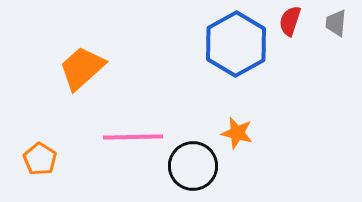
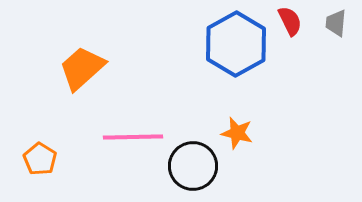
red semicircle: rotated 136 degrees clockwise
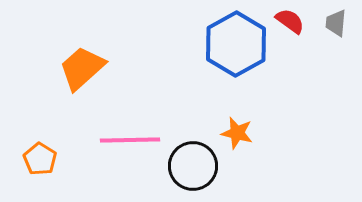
red semicircle: rotated 28 degrees counterclockwise
pink line: moved 3 px left, 3 px down
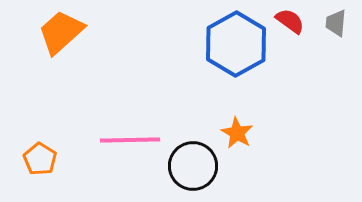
orange trapezoid: moved 21 px left, 36 px up
orange star: rotated 16 degrees clockwise
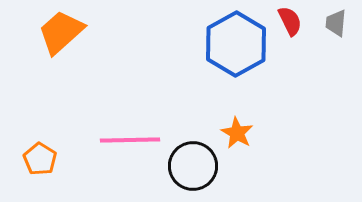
red semicircle: rotated 28 degrees clockwise
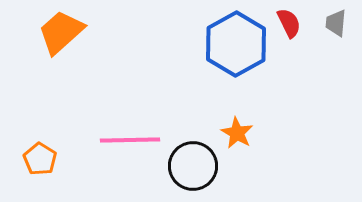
red semicircle: moved 1 px left, 2 px down
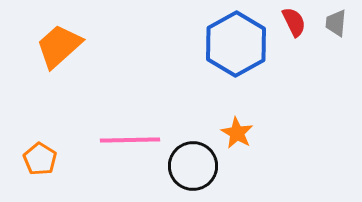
red semicircle: moved 5 px right, 1 px up
orange trapezoid: moved 2 px left, 14 px down
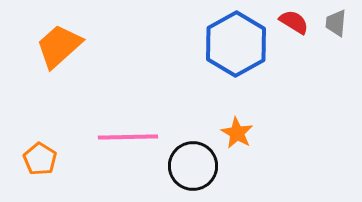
red semicircle: rotated 32 degrees counterclockwise
pink line: moved 2 px left, 3 px up
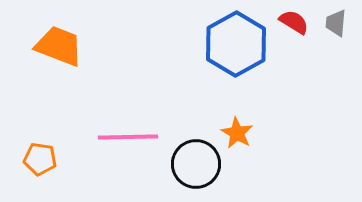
orange trapezoid: rotated 63 degrees clockwise
orange pentagon: rotated 24 degrees counterclockwise
black circle: moved 3 px right, 2 px up
